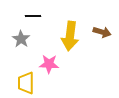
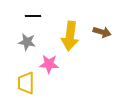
gray star: moved 6 px right, 3 px down; rotated 24 degrees counterclockwise
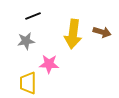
black line: rotated 21 degrees counterclockwise
yellow arrow: moved 3 px right, 2 px up
gray star: moved 1 px left, 1 px up; rotated 18 degrees counterclockwise
yellow trapezoid: moved 2 px right
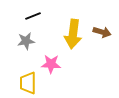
pink star: moved 2 px right
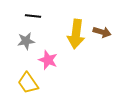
black line: rotated 28 degrees clockwise
yellow arrow: moved 3 px right
pink star: moved 3 px left, 4 px up; rotated 18 degrees clockwise
yellow trapezoid: rotated 35 degrees counterclockwise
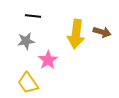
pink star: rotated 18 degrees clockwise
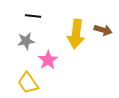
brown arrow: moved 1 px right, 2 px up
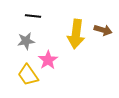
yellow trapezoid: moved 8 px up
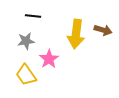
pink star: moved 1 px right, 1 px up
yellow trapezoid: moved 2 px left
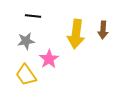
brown arrow: rotated 78 degrees clockwise
